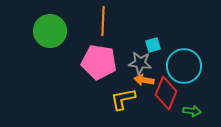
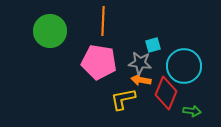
orange arrow: moved 3 px left
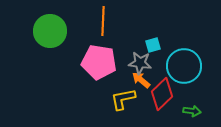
orange arrow: rotated 30 degrees clockwise
red diamond: moved 4 px left, 1 px down; rotated 24 degrees clockwise
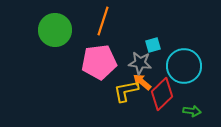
orange line: rotated 16 degrees clockwise
green circle: moved 5 px right, 1 px up
pink pentagon: rotated 16 degrees counterclockwise
orange arrow: moved 1 px right, 2 px down
yellow L-shape: moved 3 px right, 8 px up
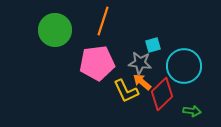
pink pentagon: moved 2 px left, 1 px down
yellow L-shape: rotated 104 degrees counterclockwise
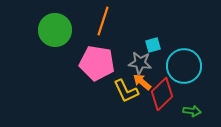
pink pentagon: rotated 16 degrees clockwise
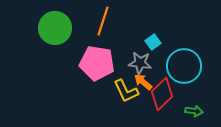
green circle: moved 2 px up
cyan square: moved 3 px up; rotated 21 degrees counterclockwise
orange arrow: moved 1 px right
green arrow: moved 2 px right
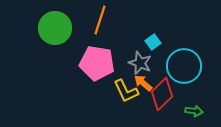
orange line: moved 3 px left, 1 px up
gray star: rotated 15 degrees clockwise
orange arrow: moved 1 px down
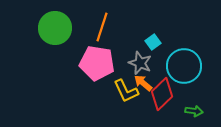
orange line: moved 2 px right, 7 px down
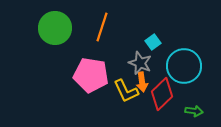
pink pentagon: moved 6 px left, 12 px down
orange arrow: moved 1 px left, 1 px up; rotated 138 degrees counterclockwise
